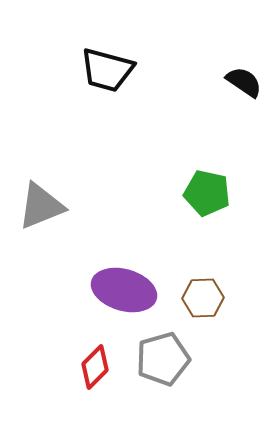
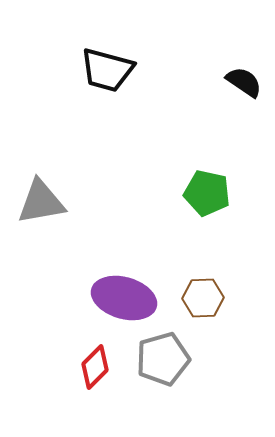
gray triangle: moved 4 px up; rotated 12 degrees clockwise
purple ellipse: moved 8 px down
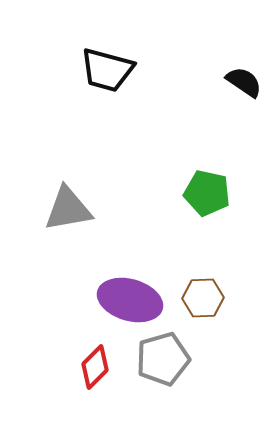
gray triangle: moved 27 px right, 7 px down
purple ellipse: moved 6 px right, 2 px down
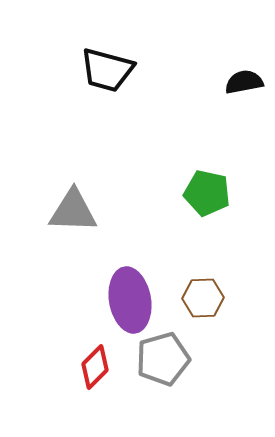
black semicircle: rotated 45 degrees counterclockwise
gray triangle: moved 5 px right, 2 px down; rotated 12 degrees clockwise
purple ellipse: rotated 64 degrees clockwise
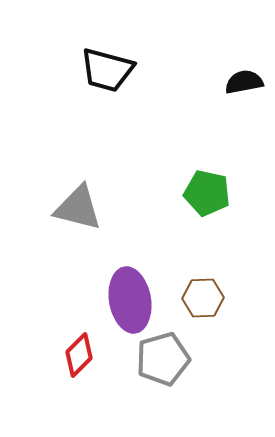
gray triangle: moved 5 px right, 3 px up; rotated 12 degrees clockwise
red diamond: moved 16 px left, 12 px up
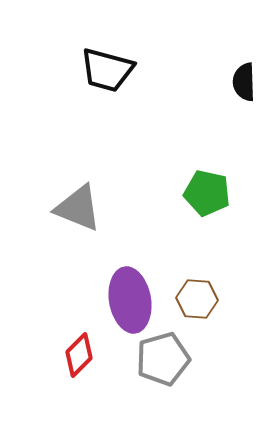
black semicircle: rotated 81 degrees counterclockwise
gray triangle: rotated 8 degrees clockwise
brown hexagon: moved 6 px left, 1 px down; rotated 6 degrees clockwise
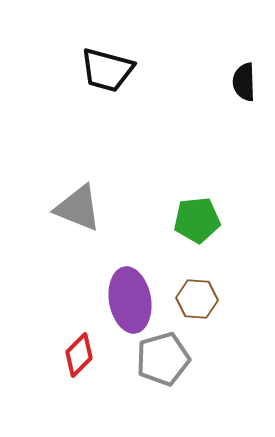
green pentagon: moved 10 px left, 27 px down; rotated 18 degrees counterclockwise
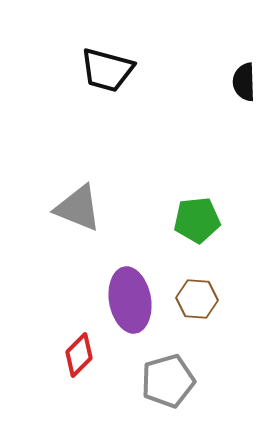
gray pentagon: moved 5 px right, 22 px down
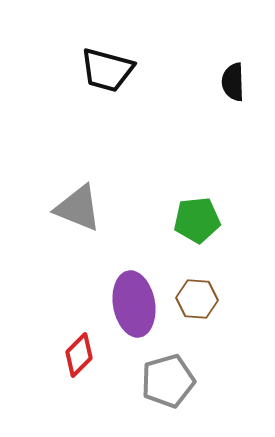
black semicircle: moved 11 px left
purple ellipse: moved 4 px right, 4 px down
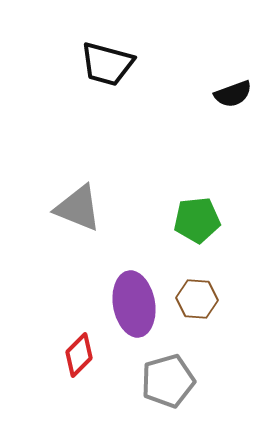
black trapezoid: moved 6 px up
black semicircle: moved 12 px down; rotated 108 degrees counterclockwise
